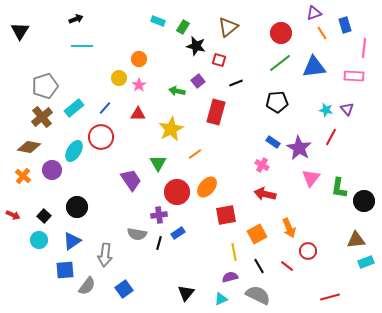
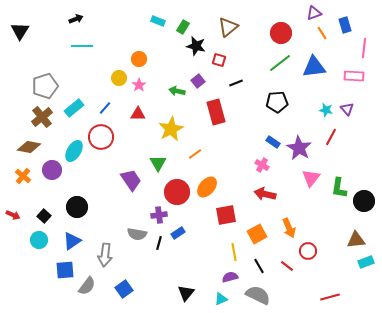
red rectangle at (216, 112): rotated 30 degrees counterclockwise
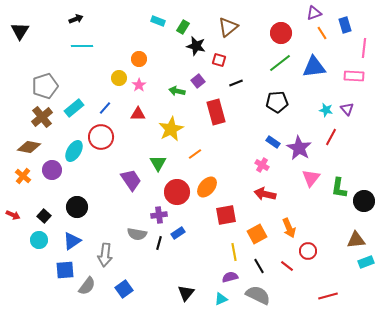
red line at (330, 297): moved 2 px left, 1 px up
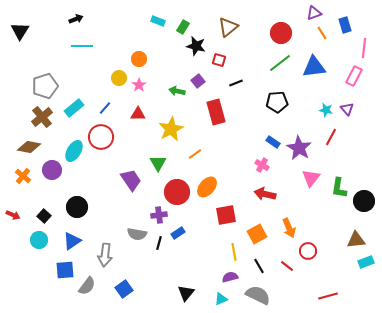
pink rectangle at (354, 76): rotated 66 degrees counterclockwise
